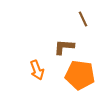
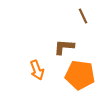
brown line: moved 3 px up
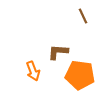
brown L-shape: moved 6 px left, 5 px down
orange arrow: moved 4 px left, 1 px down
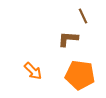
brown L-shape: moved 10 px right, 13 px up
orange arrow: rotated 24 degrees counterclockwise
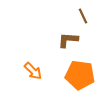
brown L-shape: moved 1 px down
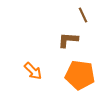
brown line: moved 1 px up
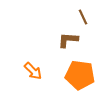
brown line: moved 2 px down
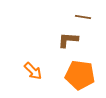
brown line: rotated 56 degrees counterclockwise
